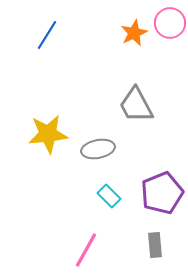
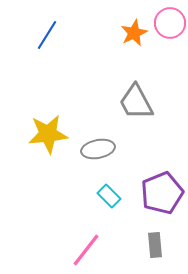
gray trapezoid: moved 3 px up
pink line: rotated 9 degrees clockwise
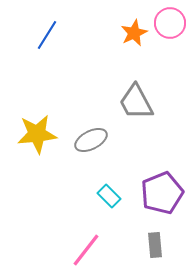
yellow star: moved 11 px left
gray ellipse: moved 7 px left, 9 px up; rotated 16 degrees counterclockwise
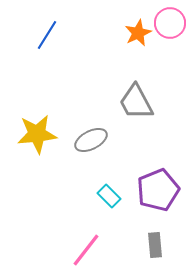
orange star: moved 4 px right
purple pentagon: moved 4 px left, 3 px up
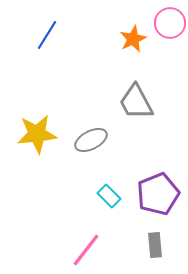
orange star: moved 5 px left, 6 px down
purple pentagon: moved 4 px down
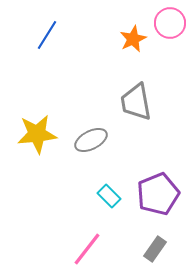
gray trapezoid: rotated 18 degrees clockwise
gray rectangle: moved 4 px down; rotated 40 degrees clockwise
pink line: moved 1 px right, 1 px up
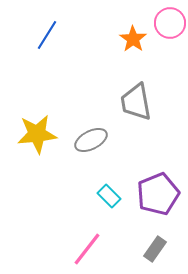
orange star: rotated 12 degrees counterclockwise
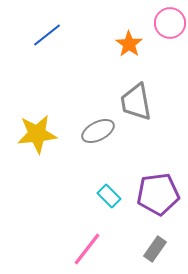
blue line: rotated 20 degrees clockwise
orange star: moved 4 px left, 5 px down
gray ellipse: moved 7 px right, 9 px up
purple pentagon: rotated 15 degrees clockwise
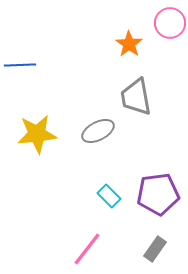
blue line: moved 27 px left, 30 px down; rotated 36 degrees clockwise
gray trapezoid: moved 5 px up
